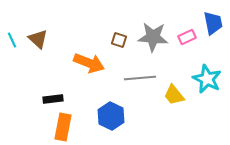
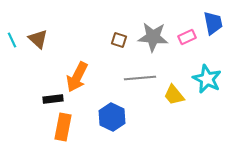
orange arrow: moved 12 px left, 14 px down; rotated 96 degrees clockwise
blue hexagon: moved 1 px right, 1 px down
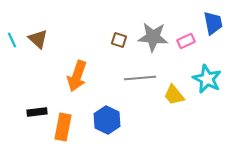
pink rectangle: moved 1 px left, 4 px down
orange arrow: moved 1 px up; rotated 8 degrees counterclockwise
black rectangle: moved 16 px left, 13 px down
blue hexagon: moved 5 px left, 3 px down
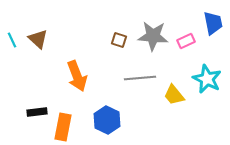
gray star: moved 1 px up
orange arrow: rotated 40 degrees counterclockwise
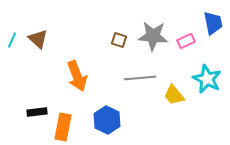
cyan line: rotated 49 degrees clockwise
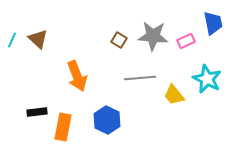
brown square: rotated 14 degrees clockwise
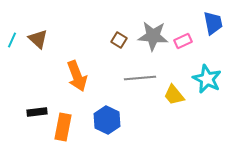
pink rectangle: moved 3 px left
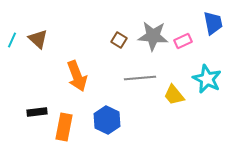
orange rectangle: moved 1 px right
